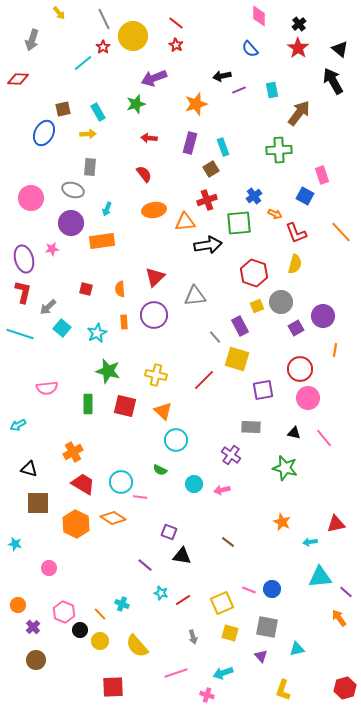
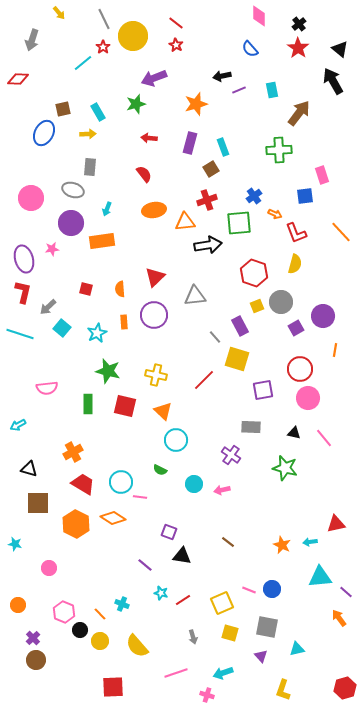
blue square at (305, 196): rotated 36 degrees counterclockwise
orange star at (282, 522): moved 23 px down
purple cross at (33, 627): moved 11 px down
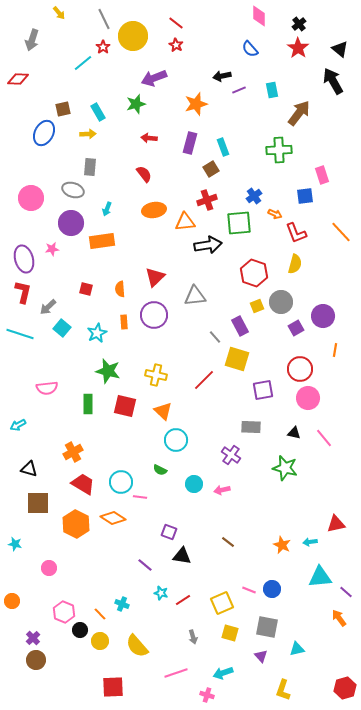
orange circle at (18, 605): moved 6 px left, 4 px up
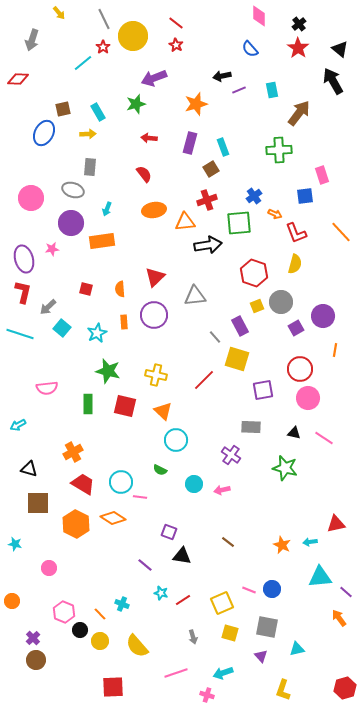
pink line at (324, 438): rotated 18 degrees counterclockwise
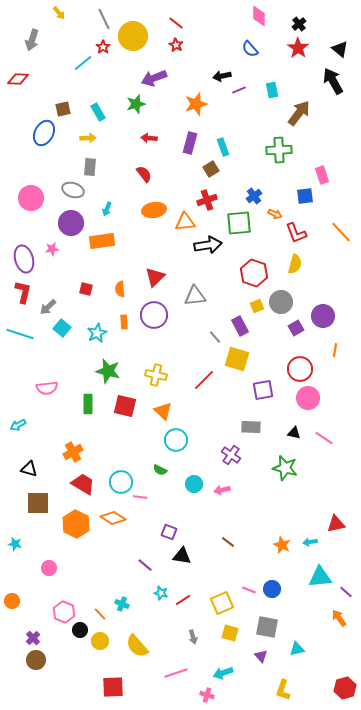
yellow arrow at (88, 134): moved 4 px down
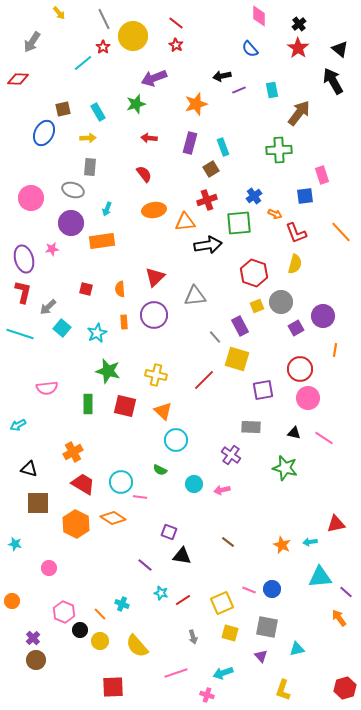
gray arrow at (32, 40): moved 2 px down; rotated 15 degrees clockwise
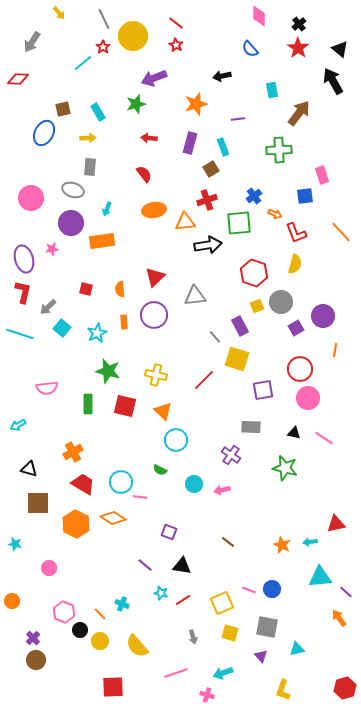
purple line at (239, 90): moved 1 px left, 29 px down; rotated 16 degrees clockwise
black triangle at (182, 556): moved 10 px down
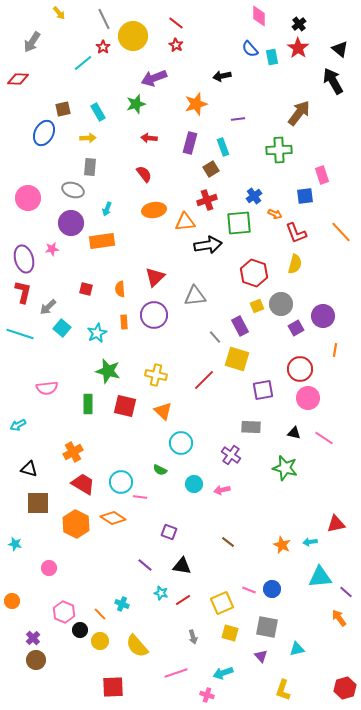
cyan rectangle at (272, 90): moved 33 px up
pink circle at (31, 198): moved 3 px left
gray circle at (281, 302): moved 2 px down
cyan circle at (176, 440): moved 5 px right, 3 px down
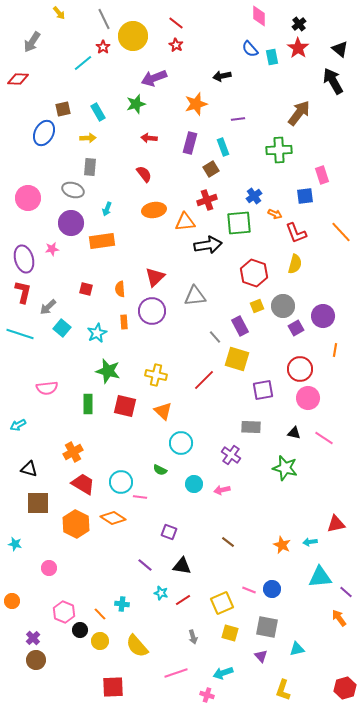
gray circle at (281, 304): moved 2 px right, 2 px down
purple circle at (154, 315): moved 2 px left, 4 px up
cyan cross at (122, 604): rotated 16 degrees counterclockwise
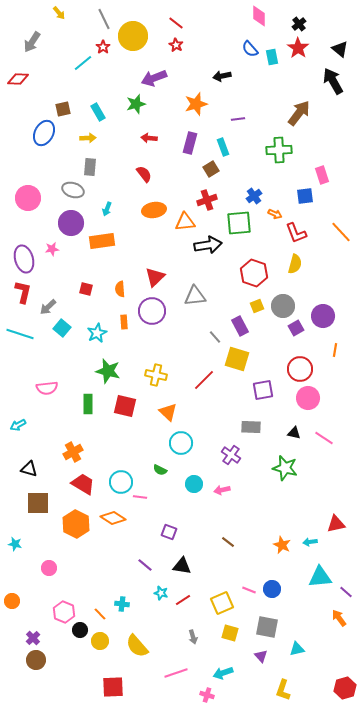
orange triangle at (163, 411): moved 5 px right, 1 px down
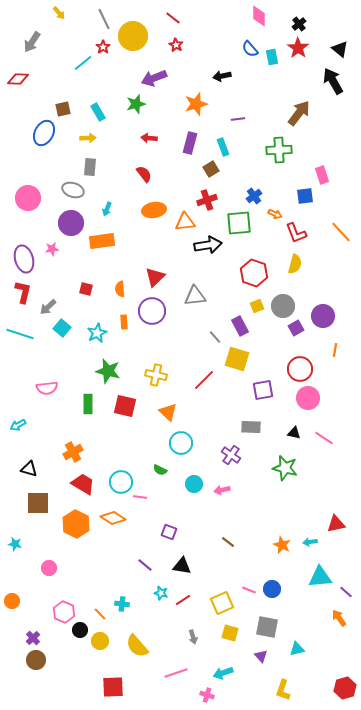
red line at (176, 23): moved 3 px left, 5 px up
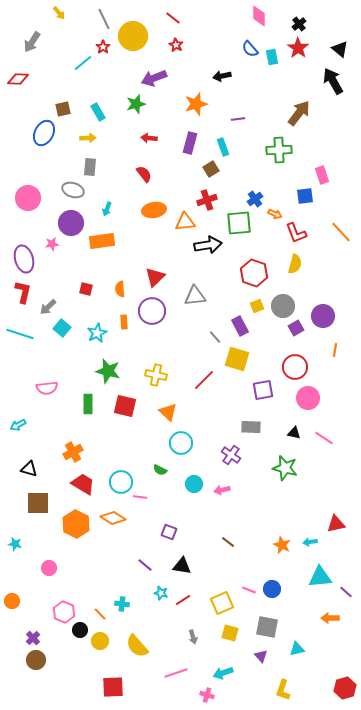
blue cross at (254, 196): moved 1 px right, 3 px down
pink star at (52, 249): moved 5 px up
red circle at (300, 369): moved 5 px left, 2 px up
orange arrow at (339, 618): moved 9 px left; rotated 54 degrees counterclockwise
